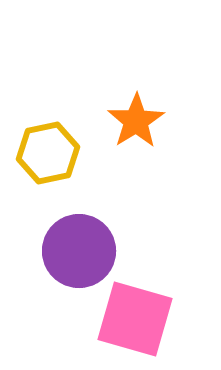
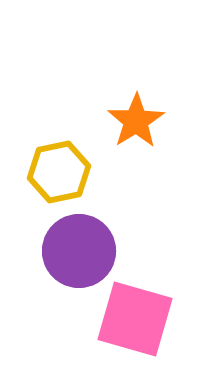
yellow hexagon: moved 11 px right, 19 px down
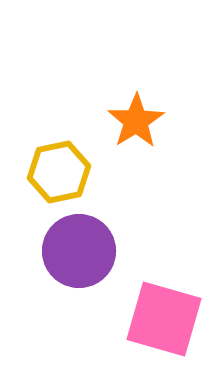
pink square: moved 29 px right
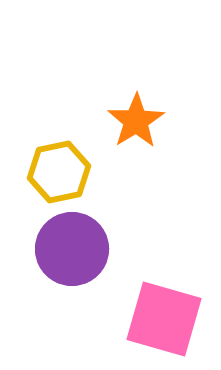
purple circle: moved 7 px left, 2 px up
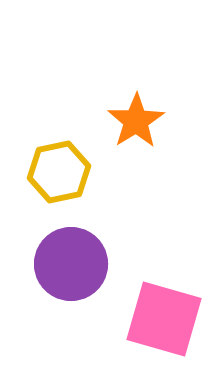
purple circle: moved 1 px left, 15 px down
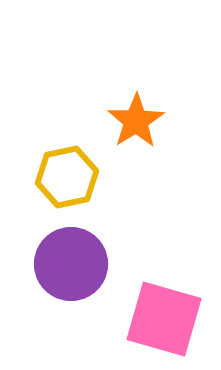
yellow hexagon: moved 8 px right, 5 px down
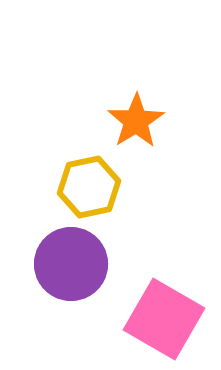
yellow hexagon: moved 22 px right, 10 px down
pink square: rotated 14 degrees clockwise
